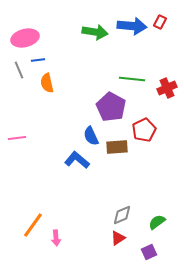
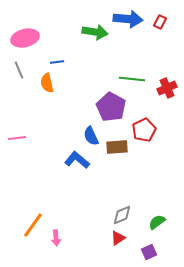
blue arrow: moved 4 px left, 7 px up
blue line: moved 19 px right, 2 px down
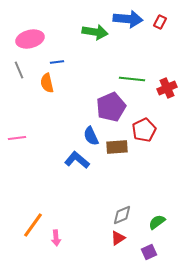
pink ellipse: moved 5 px right, 1 px down
purple pentagon: rotated 20 degrees clockwise
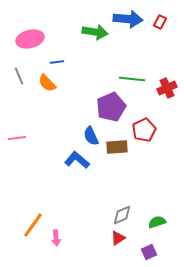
gray line: moved 6 px down
orange semicircle: rotated 30 degrees counterclockwise
green semicircle: rotated 18 degrees clockwise
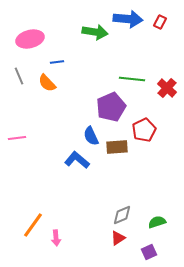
red cross: rotated 24 degrees counterclockwise
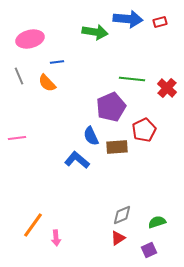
red rectangle: rotated 48 degrees clockwise
purple square: moved 2 px up
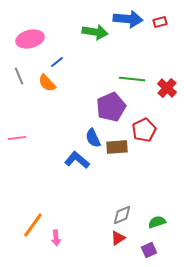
blue line: rotated 32 degrees counterclockwise
blue semicircle: moved 2 px right, 2 px down
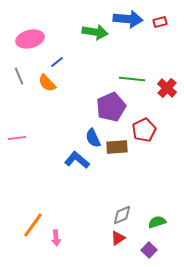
purple square: rotated 21 degrees counterclockwise
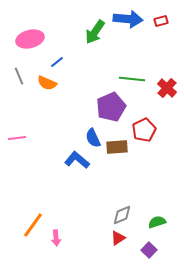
red rectangle: moved 1 px right, 1 px up
green arrow: rotated 115 degrees clockwise
orange semicircle: rotated 24 degrees counterclockwise
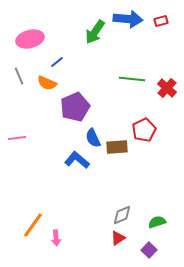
purple pentagon: moved 36 px left
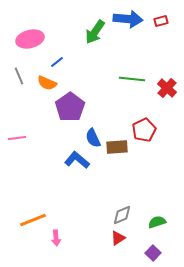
purple pentagon: moved 5 px left; rotated 12 degrees counterclockwise
orange line: moved 5 px up; rotated 32 degrees clockwise
purple square: moved 4 px right, 3 px down
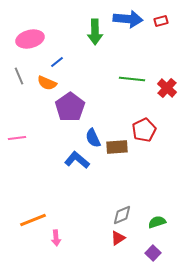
green arrow: rotated 35 degrees counterclockwise
